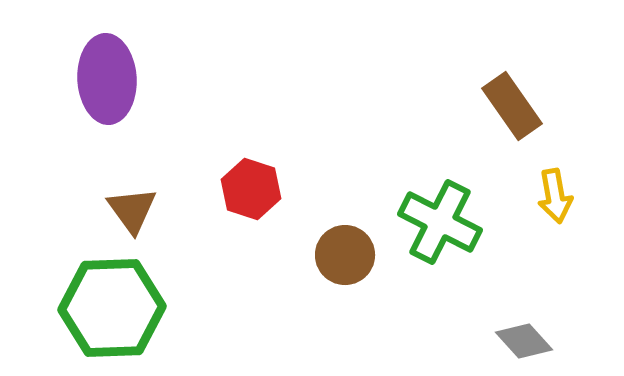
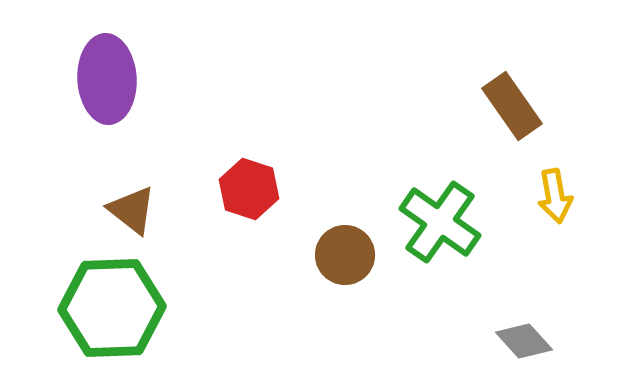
red hexagon: moved 2 px left
brown triangle: rotated 16 degrees counterclockwise
green cross: rotated 8 degrees clockwise
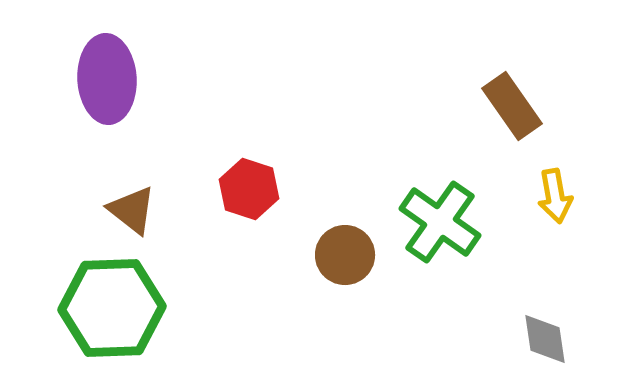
gray diamond: moved 21 px right, 2 px up; rotated 34 degrees clockwise
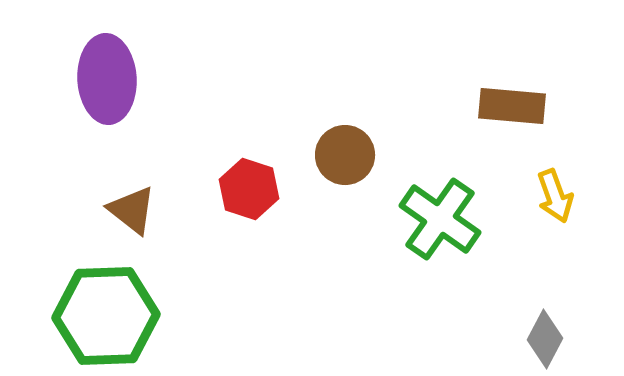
brown rectangle: rotated 50 degrees counterclockwise
yellow arrow: rotated 10 degrees counterclockwise
green cross: moved 3 px up
brown circle: moved 100 px up
green hexagon: moved 6 px left, 8 px down
gray diamond: rotated 36 degrees clockwise
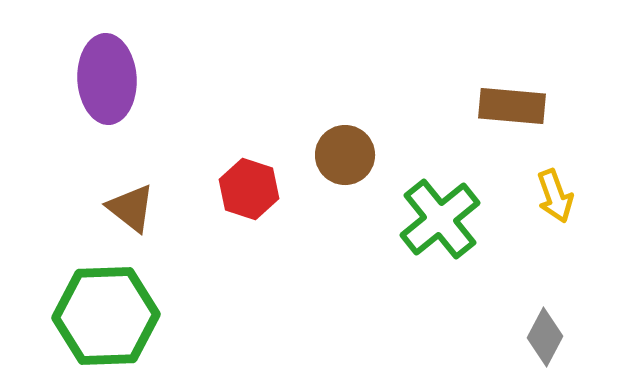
brown triangle: moved 1 px left, 2 px up
green cross: rotated 16 degrees clockwise
gray diamond: moved 2 px up
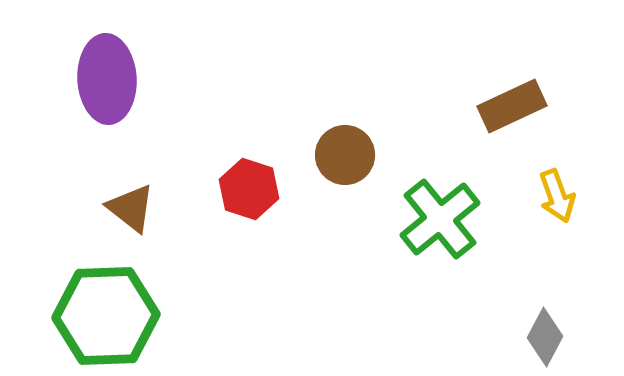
brown rectangle: rotated 30 degrees counterclockwise
yellow arrow: moved 2 px right
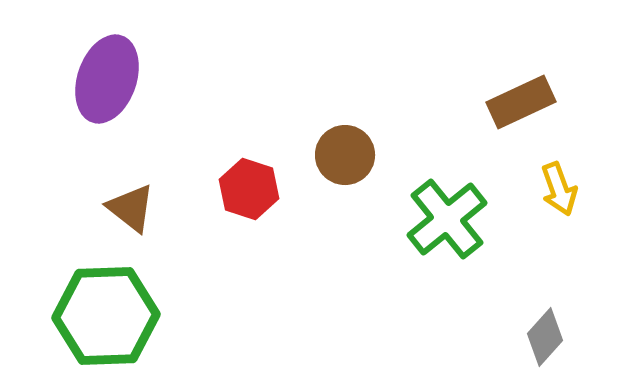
purple ellipse: rotated 22 degrees clockwise
brown rectangle: moved 9 px right, 4 px up
yellow arrow: moved 2 px right, 7 px up
green cross: moved 7 px right
gray diamond: rotated 14 degrees clockwise
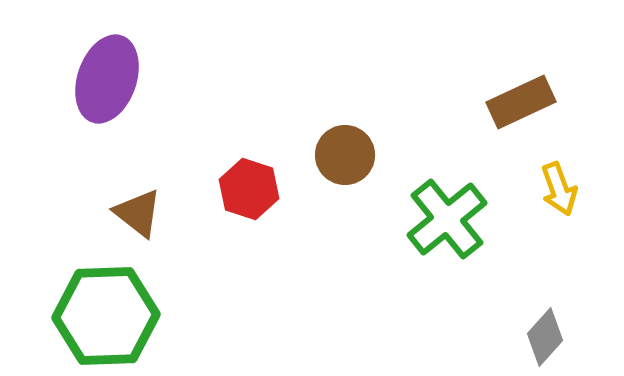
brown triangle: moved 7 px right, 5 px down
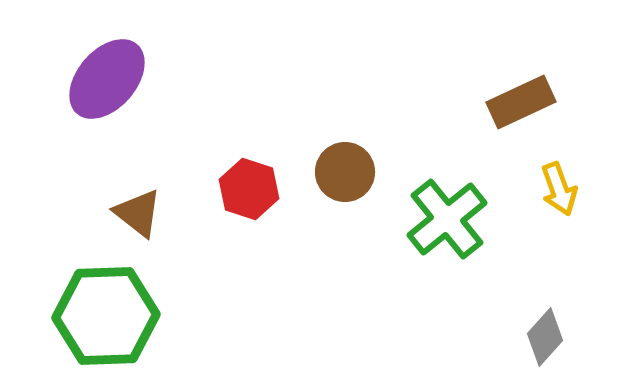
purple ellipse: rotated 22 degrees clockwise
brown circle: moved 17 px down
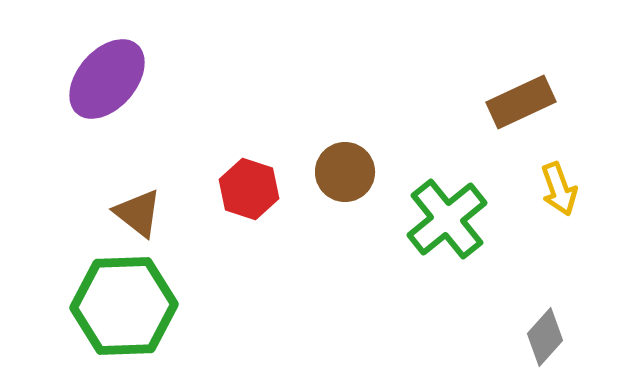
green hexagon: moved 18 px right, 10 px up
